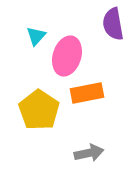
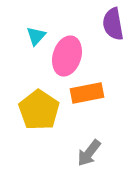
gray arrow: rotated 140 degrees clockwise
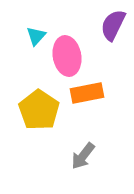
purple semicircle: moved 1 px down; rotated 36 degrees clockwise
pink ellipse: rotated 27 degrees counterclockwise
gray arrow: moved 6 px left, 3 px down
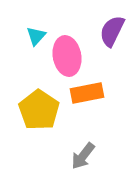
purple semicircle: moved 1 px left, 6 px down
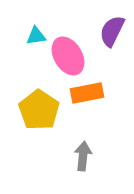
cyan triangle: rotated 40 degrees clockwise
pink ellipse: moved 1 px right; rotated 21 degrees counterclockwise
gray arrow: rotated 148 degrees clockwise
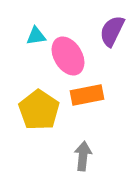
orange rectangle: moved 2 px down
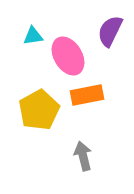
purple semicircle: moved 2 px left
cyan triangle: moved 3 px left
yellow pentagon: rotated 9 degrees clockwise
gray arrow: rotated 20 degrees counterclockwise
